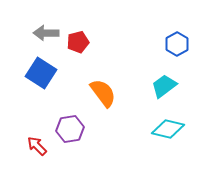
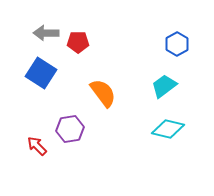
red pentagon: rotated 15 degrees clockwise
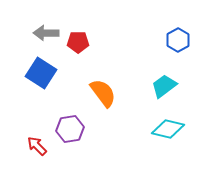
blue hexagon: moved 1 px right, 4 px up
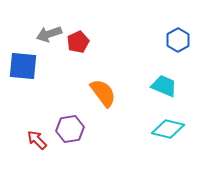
gray arrow: moved 3 px right, 1 px down; rotated 20 degrees counterclockwise
red pentagon: rotated 25 degrees counterclockwise
blue square: moved 18 px left, 7 px up; rotated 28 degrees counterclockwise
cyan trapezoid: rotated 60 degrees clockwise
red arrow: moved 6 px up
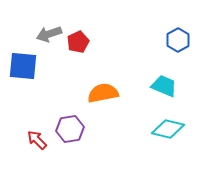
orange semicircle: rotated 64 degrees counterclockwise
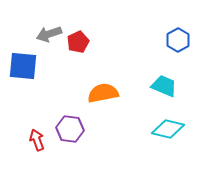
purple hexagon: rotated 16 degrees clockwise
red arrow: rotated 25 degrees clockwise
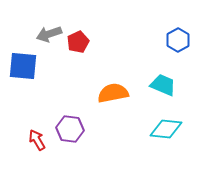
cyan trapezoid: moved 1 px left, 1 px up
orange semicircle: moved 10 px right
cyan diamond: moved 2 px left; rotated 8 degrees counterclockwise
red arrow: rotated 10 degrees counterclockwise
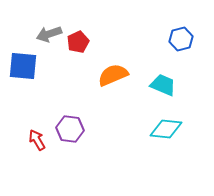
blue hexagon: moved 3 px right, 1 px up; rotated 15 degrees clockwise
orange semicircle: moved 18 px up; rotated 12 degrees counterclockwise
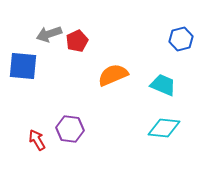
red pentagon: moved 1 px left, 1 px up
cyan diamond: moved 2 px left, 1 px up
